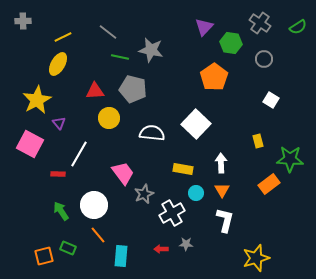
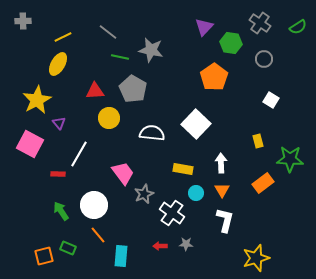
gray pentagon at (133, 89): rotated 16 degrees clockwise
orange rectangle at (269, 184): moved 6 px left, 1 px up
white cross at (172, 213): rotated 25 degrees counterclockwise
red arrow at (161, 249): moved 1 px left, 3 px up
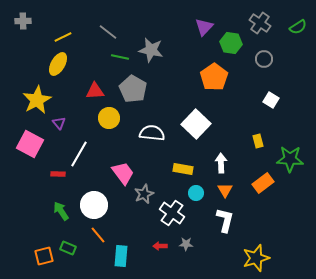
orange triangle at (222, 190): moved 3 px right
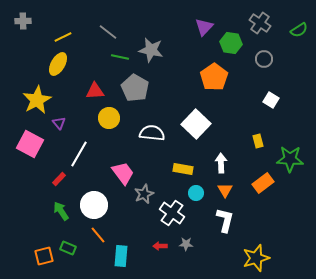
green semicircle at (298, 27): moved 1 px right, 3 px down
gray pentagon at (133, 89): moved 2 px right, 1 px up
red rectangle at (58, 174): moved 1 px right, 5 px down; rotated 48 degrees counterclockwise
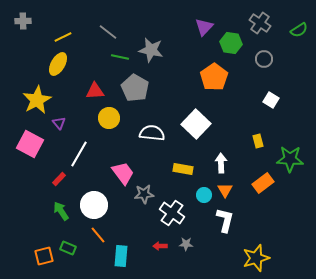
cyan circle at (196, 193): moved 8 px right, 2 px down
gray star at (144, 194): rotated 18 degrees clockwise
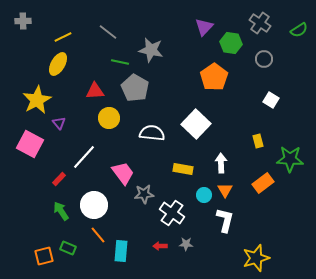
green line at (120, 57): moved 5 px down
white line at (79, 154): moved 5 px right, 3 px down; rotated 12 degrees clockwise
cyan rectangle at (121, 256): moved 5 px up
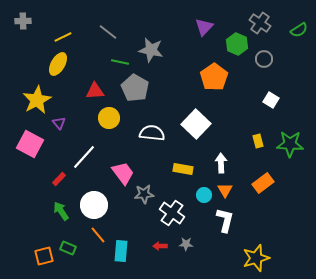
green hexagon at (231, 43): moved 6 px right, 1 px down; rotated 15 degrees clockwise
green star at (290, 159): moved 15 px up
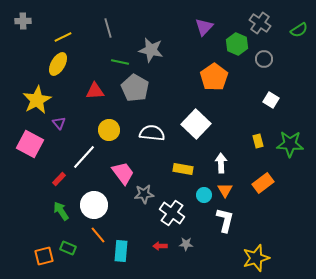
gray line at (108, 32): moved 4 px up; rotated 36 degrees clockwise
yellow circle at (109, 118): moved 12 px down
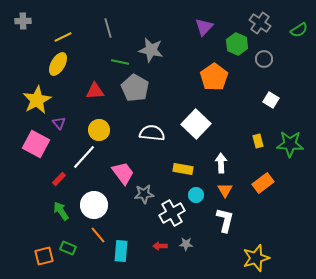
yellow circle at (109, 130): moved 10 px left
pink square at (30, 144): moved 6 px right
cyan circle at (204, 195): moved 8 px left
white cross at (172, 213): rotated 25 degrees clockwise
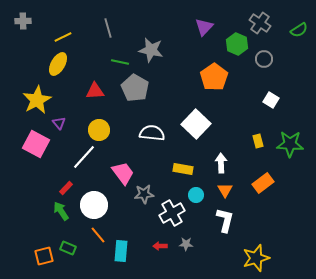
red rectangle at (59, 179): moved 7 px right, 9 px down
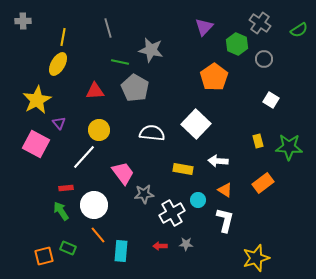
yellow line at (63, 37): rotated 54 degrees counterclockwise
green star at (290, 144): moved 1 px left, 3 px down
white arrow at (221, 163): moved 3 px left, 2 px up; rotated 84 degrees counterclockwise
red rectangle at (66, 188): rotated 40 degrees clockwise
orange triangle at (225, 190): rotated 28 degrees counterclockwise
cyan circle at (196, 195): moved 2 px right, 5 px down
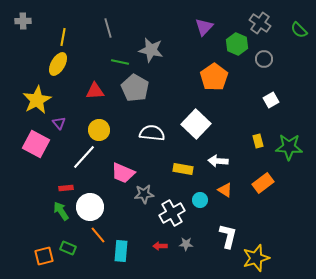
green semicircle at (299, 30): rotated 78 degrees clockwise
white square at (271, 100): rotated 28 degrees clockwise
pink trapezoid at (123, 173): rotated 150 degrees clockwise
cyan circle at (198, 200): moved 2 px right
white circle at (94, 205): moved 4 px left, 2 px down
white L-shape at (225, 220): moved 3 px right, 16 px down
